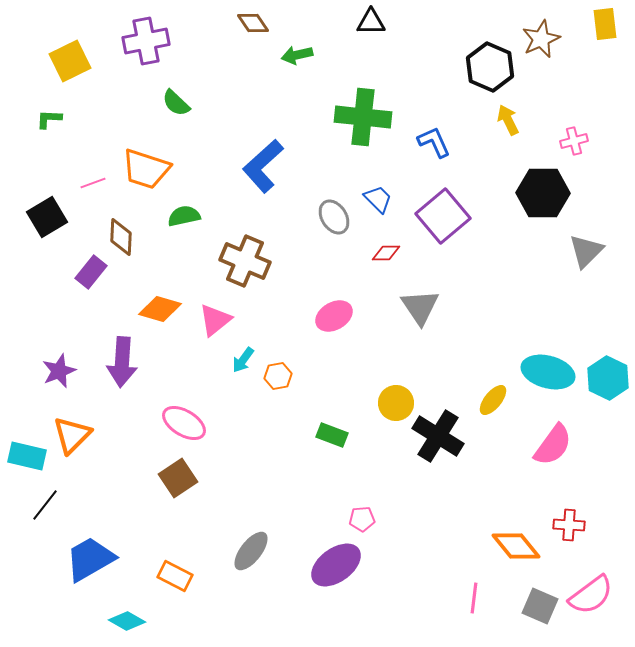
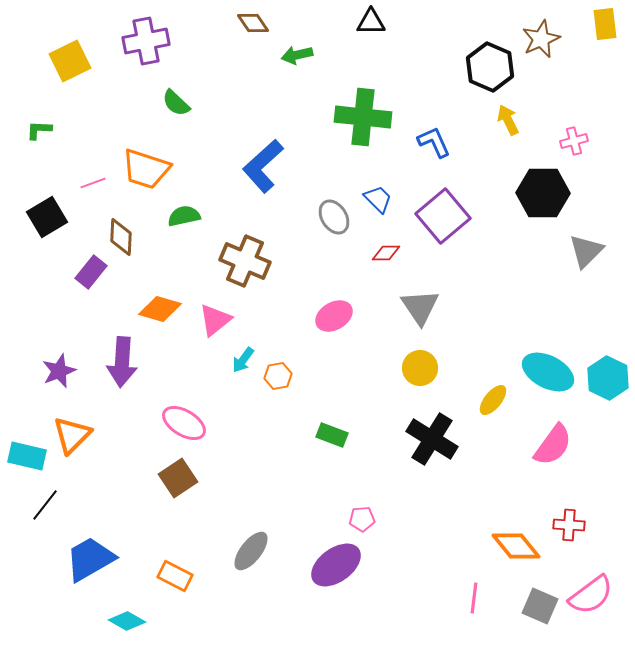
green L-shape at (49, 119): moved 10 px left, 11 px down
cyan ellipse at (548, 372): rotated 12 degrees clockwise
yellow circle at (396, 403): moved 24 px right, 35 px up
black cross at (438, 436): moved 6 px left, 3 px down
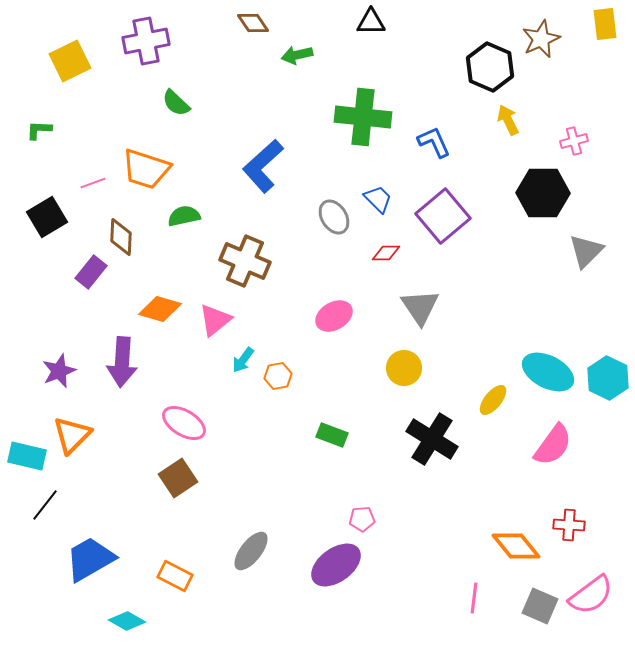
yellow circle at (420, 368): moved 16 px left
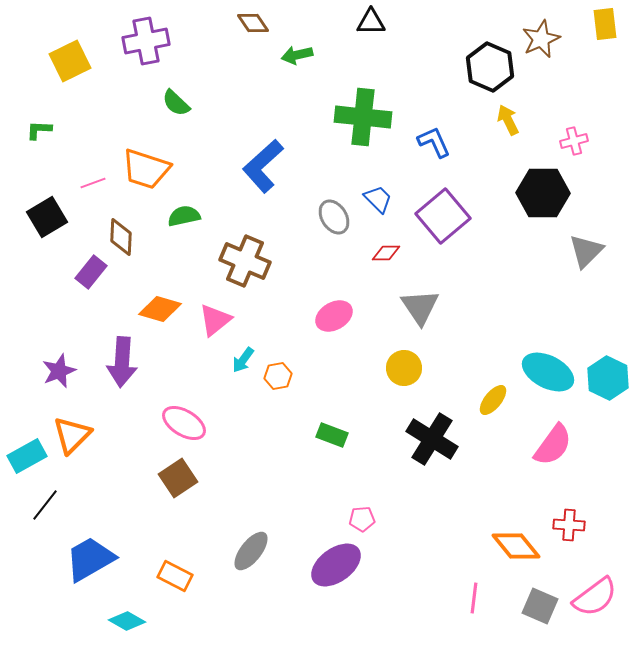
cyan rectangle at (27, 456): rotated 42 degrees counterclockwise
pink semicircle at (591, 595): moved 4 px right, 2 px down
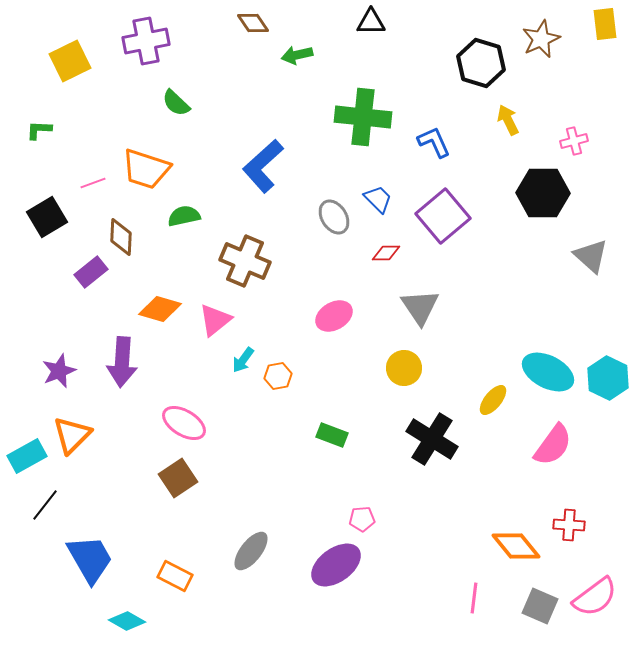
black hexagon at (490, 67): moved 9 px left, 4 px up; rotated 6 degrees counterclockwise
gray triangle at (586, 251): moved 5 px right, 5 px down; rotated 33 degrees counterclockwise
purple rectangle at (91, 272): rotated 12 degrees clockwise
blue trapezoid at (90, 559): rotated 90 degrees clockwise
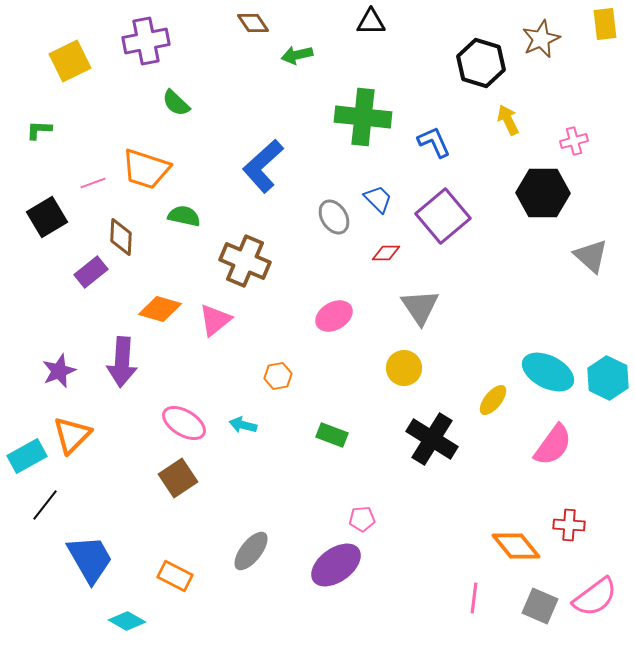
green semicircle at (184, 216): rotated 24 degrees clockwise
cyan arrow at (243, 360): moved 65 px down; rotated 68 degrees clockwise
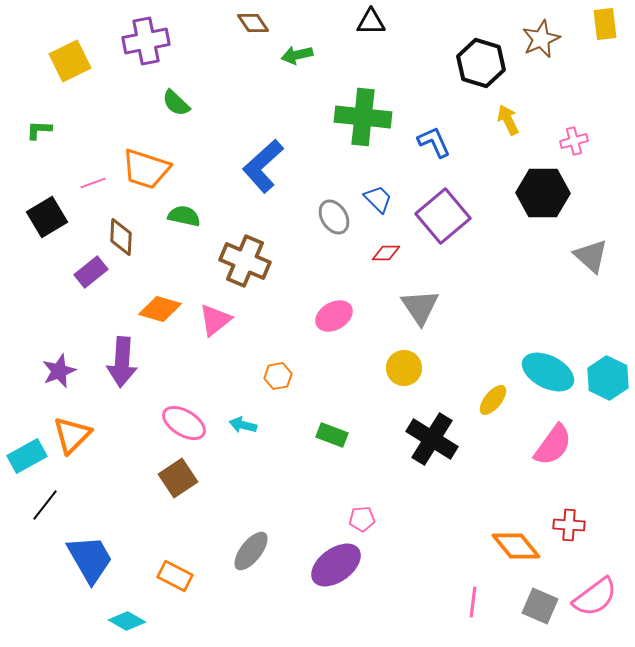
pink line at (474, 598): moved 1 px left, 4 px down
